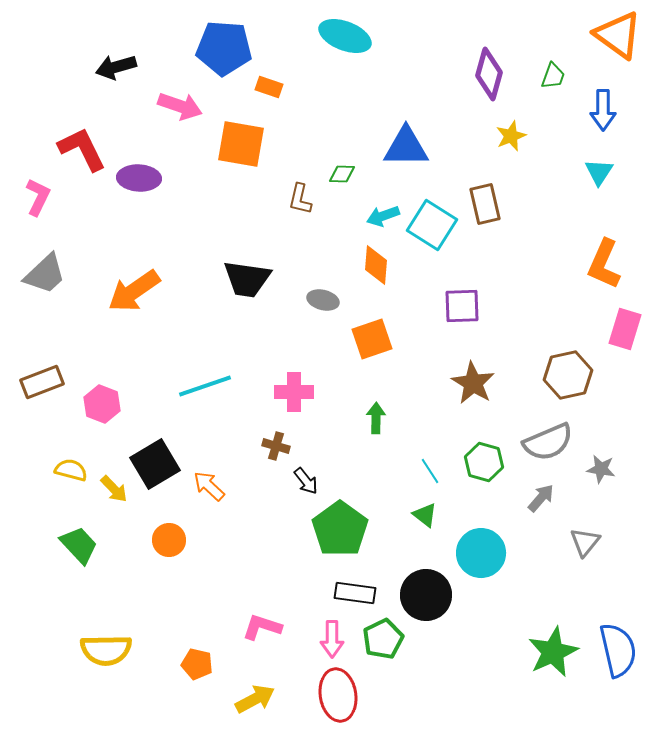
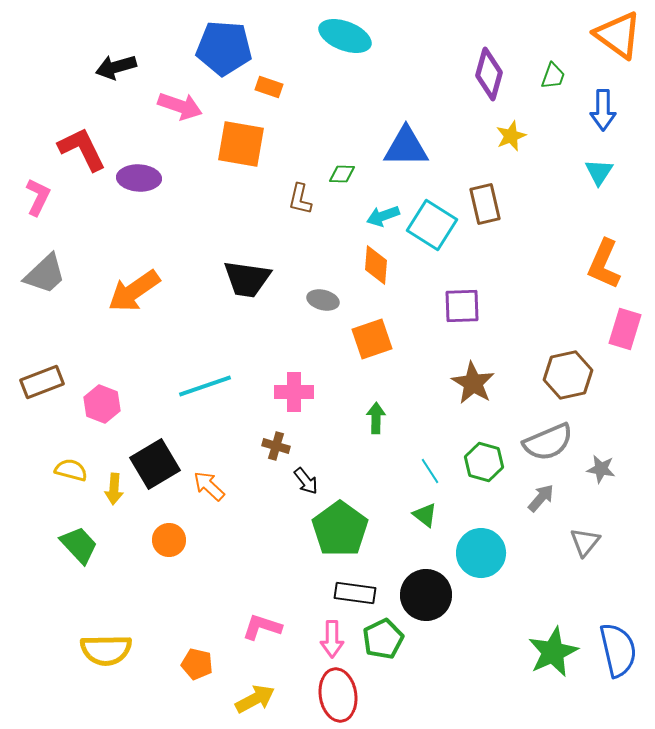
yellow arrow at (114, 489): rotated 48 degrees clockwise
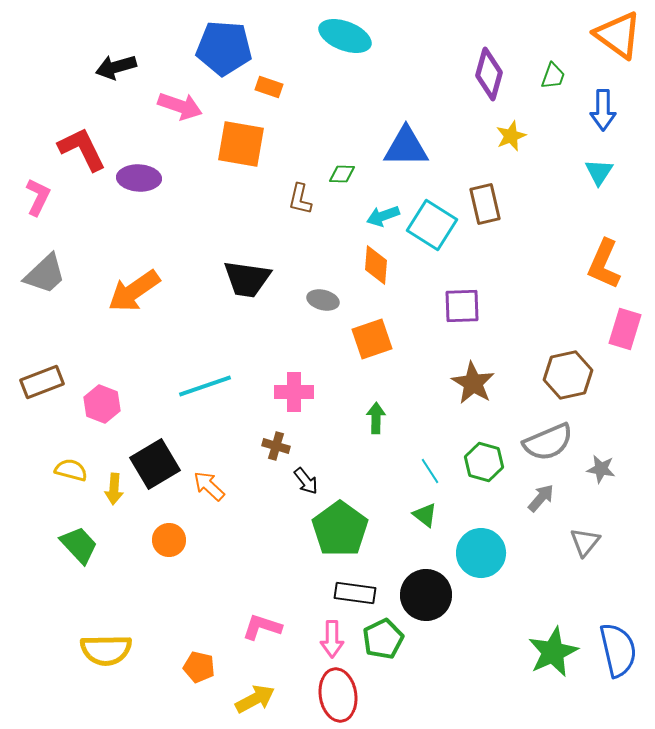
orange pentagon at (197, 664): moved 2 px right, 3 px down
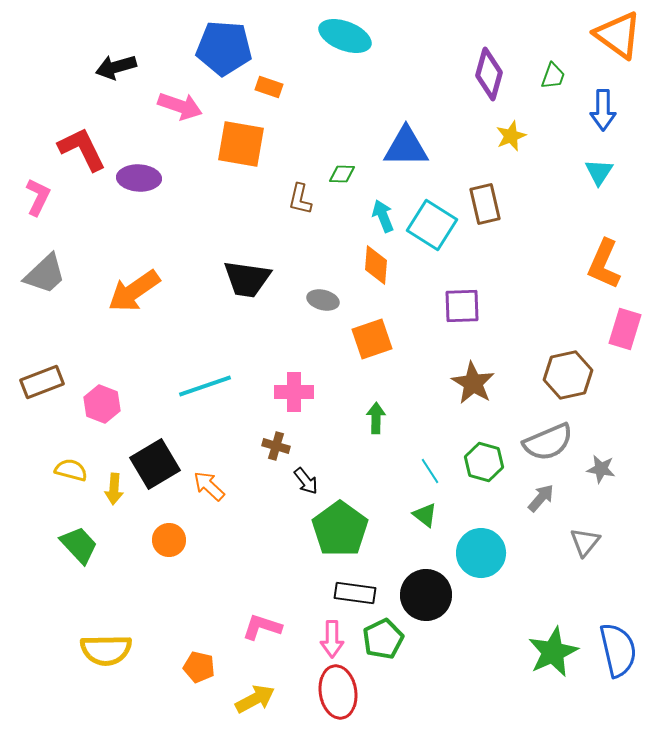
cyan arrow at (383, 216): rotated 88 degrees clockwise
red ellipse at (338, 695): moved 3 px up
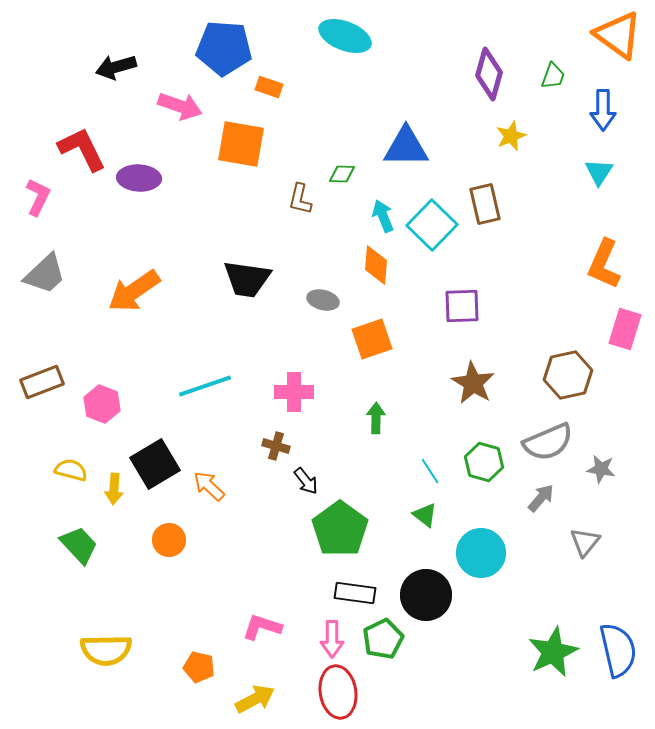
cyan square at (432, 225): rotated 12 degrees clockwise
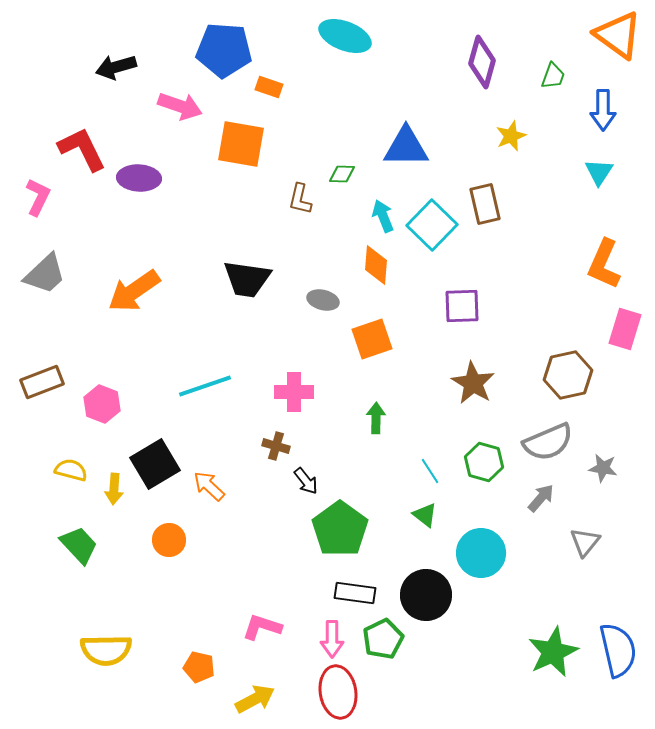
blue pentagon at (224, 48): moved 2 px down
purple diamond at (489, 74): moved 7 px left, 12 px up
gray star at (601, 469): moved 2 px right, 1 px up
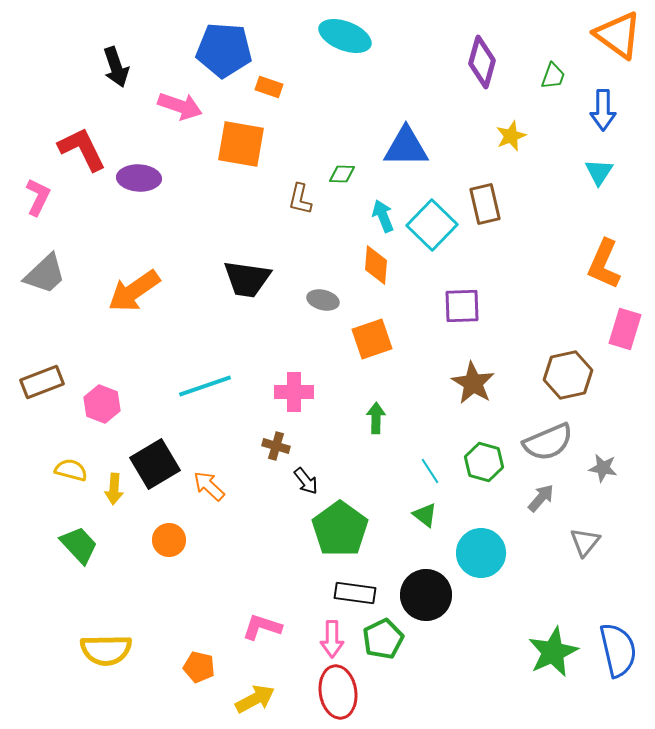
black arrow at (116, 67): rotated 93 degrees counterclockwise
